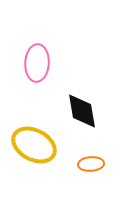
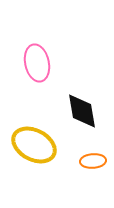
pink ellipse: rotated 15 degrees counterclockwise
orange ellipse: moved 2 px right, 3 px up
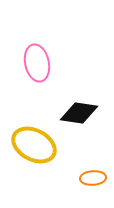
black diamond: moved 3 px left, 2 px down; rotated 72 degrees counterclockwise
orange ellipse: moved 17 px down
